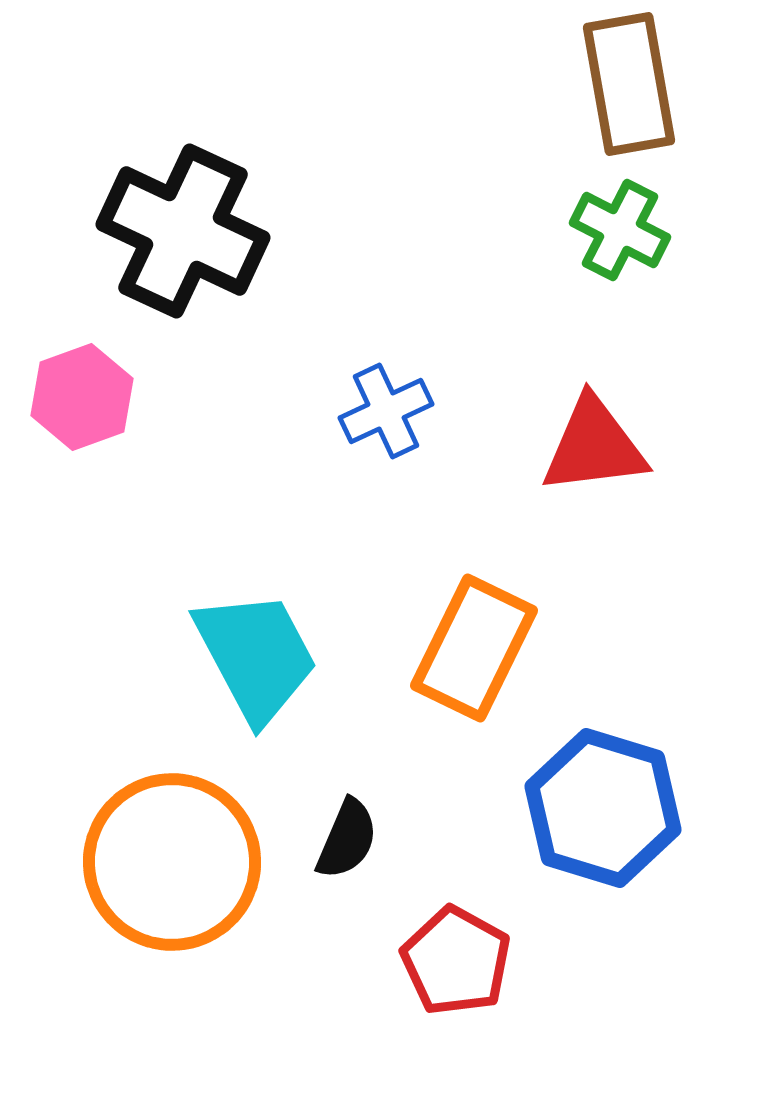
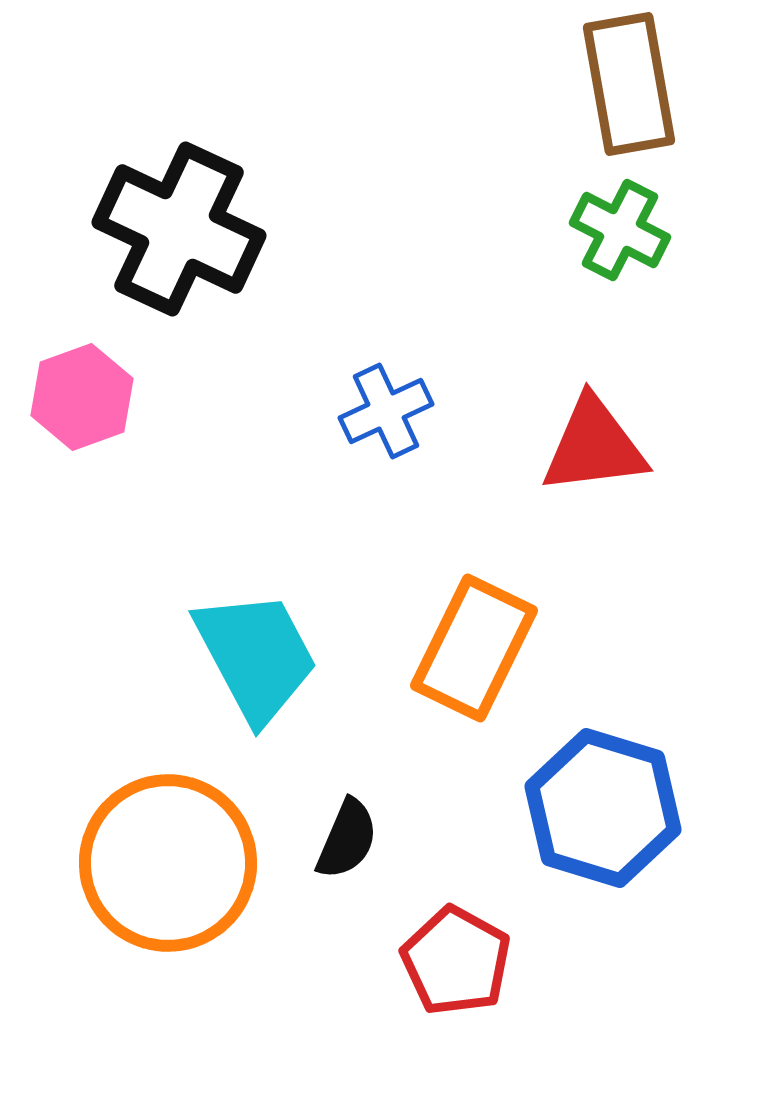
black cross: moved 4 px left, 2 px up
orange circle: moved 4 px left, 1 px down
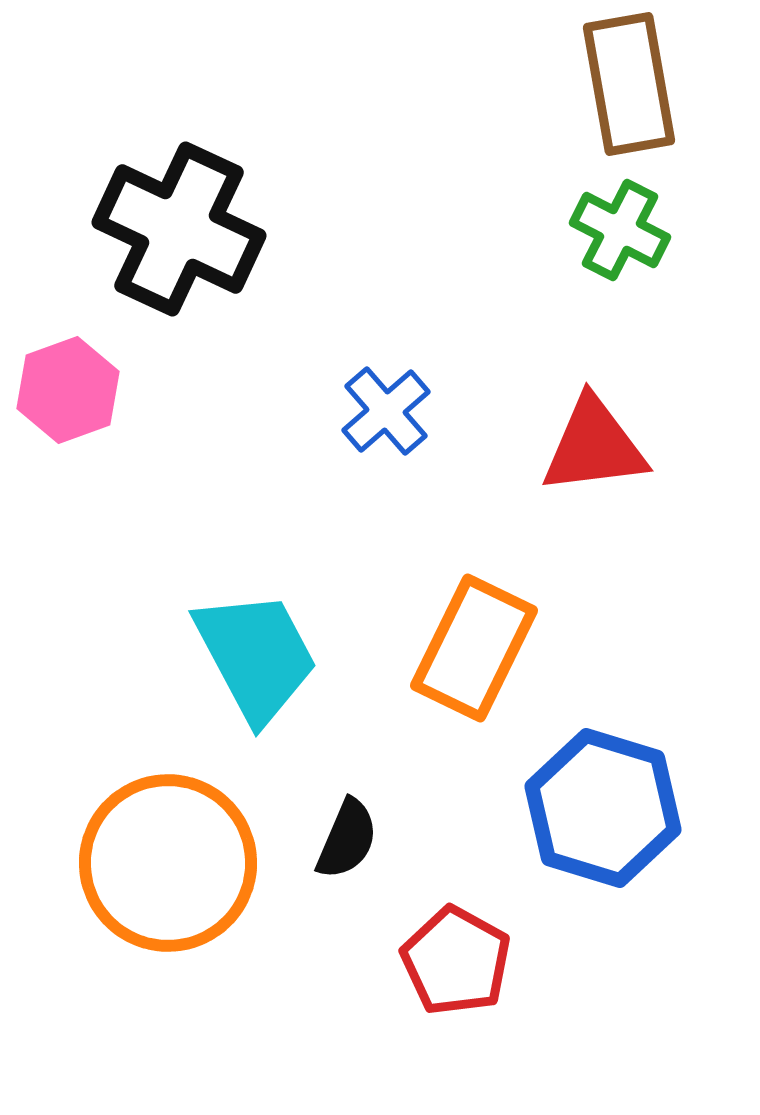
pink hexagon: moved 14 px left, 7 px up
blue cross: rotated 16 degrees counterclockwise
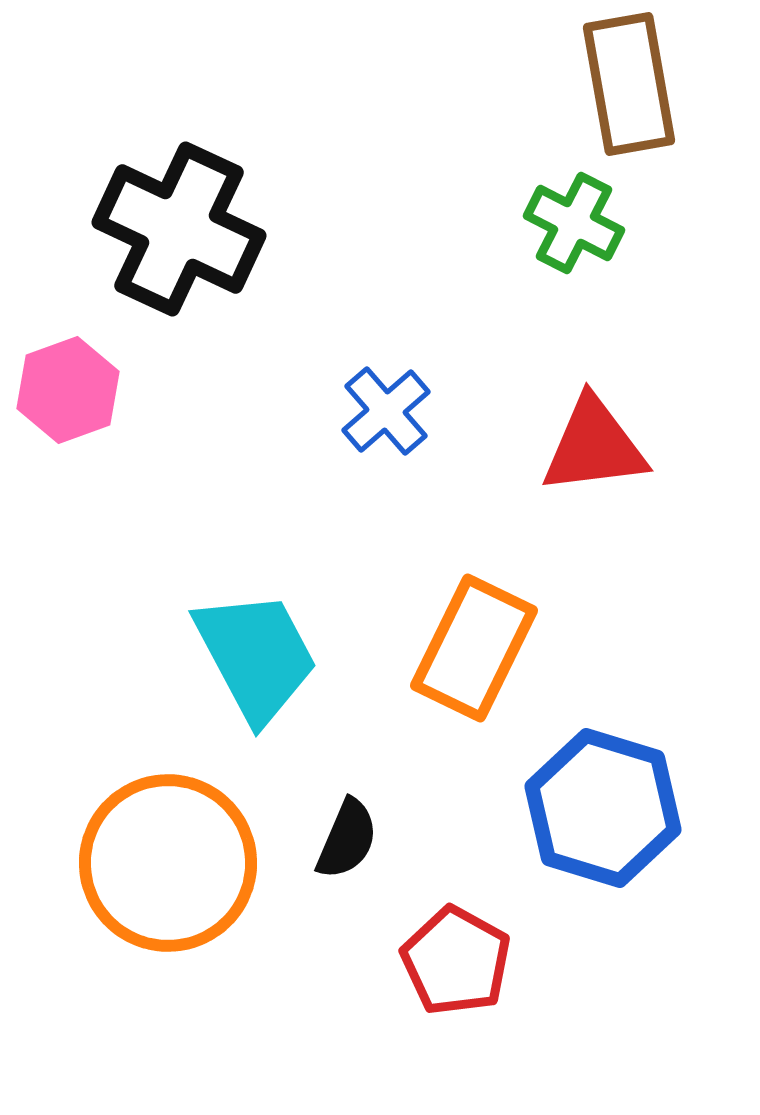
green cross: moved 46 px left, 7 px up
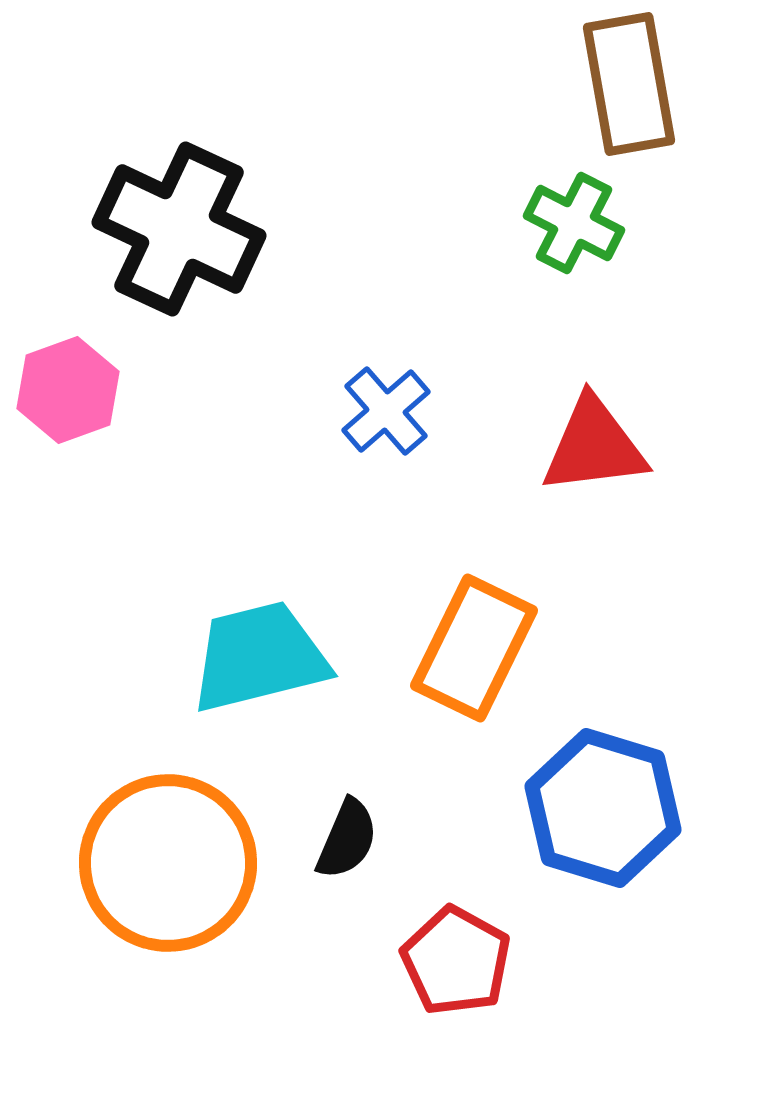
cyan trapezoid: moved 3 px right, 1 px down; rotated 76 degrees counterclockwise
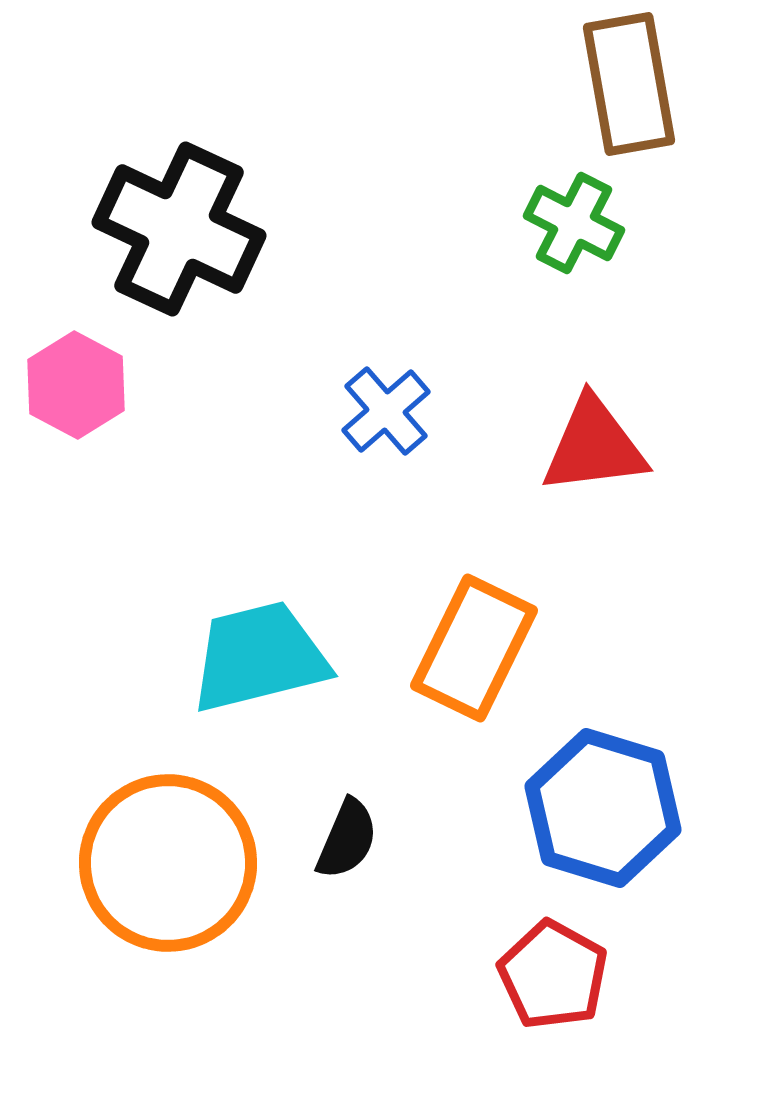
pink hexagon: moved 8 px right, 5 px up; rotated 12 degrees counterclockwise
red pentagon: moved 97 px right, 14 px down
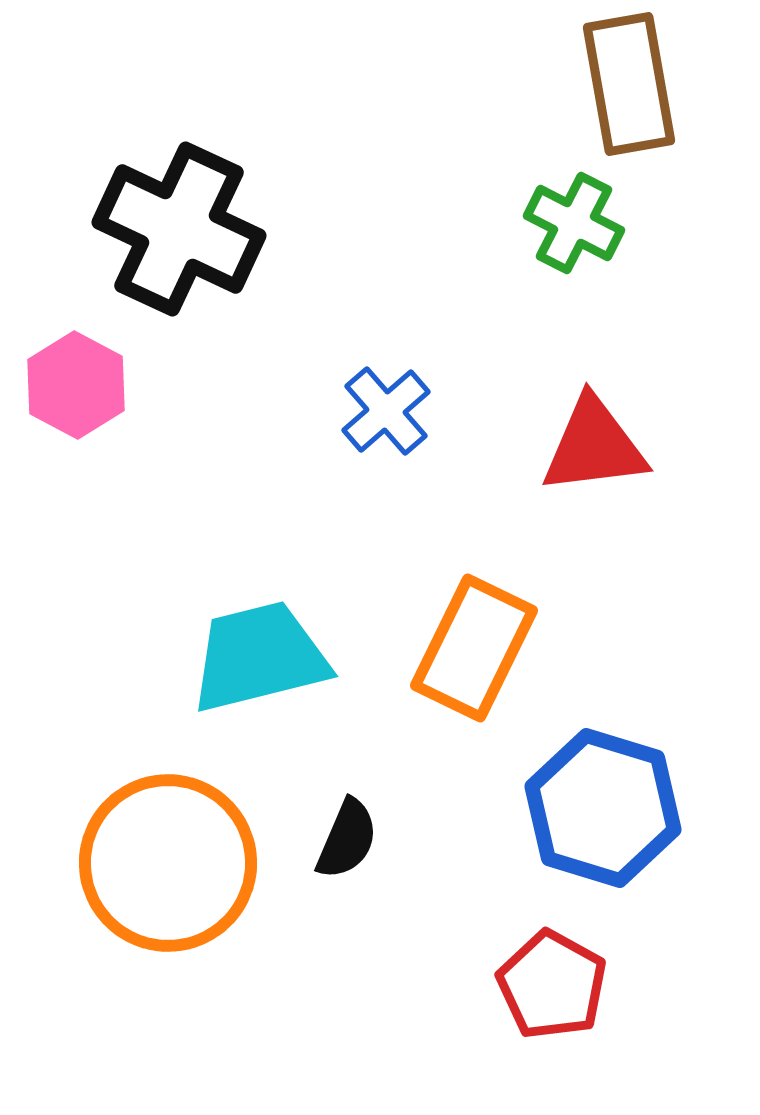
red pentagon: moved 1 px left, 10 px down
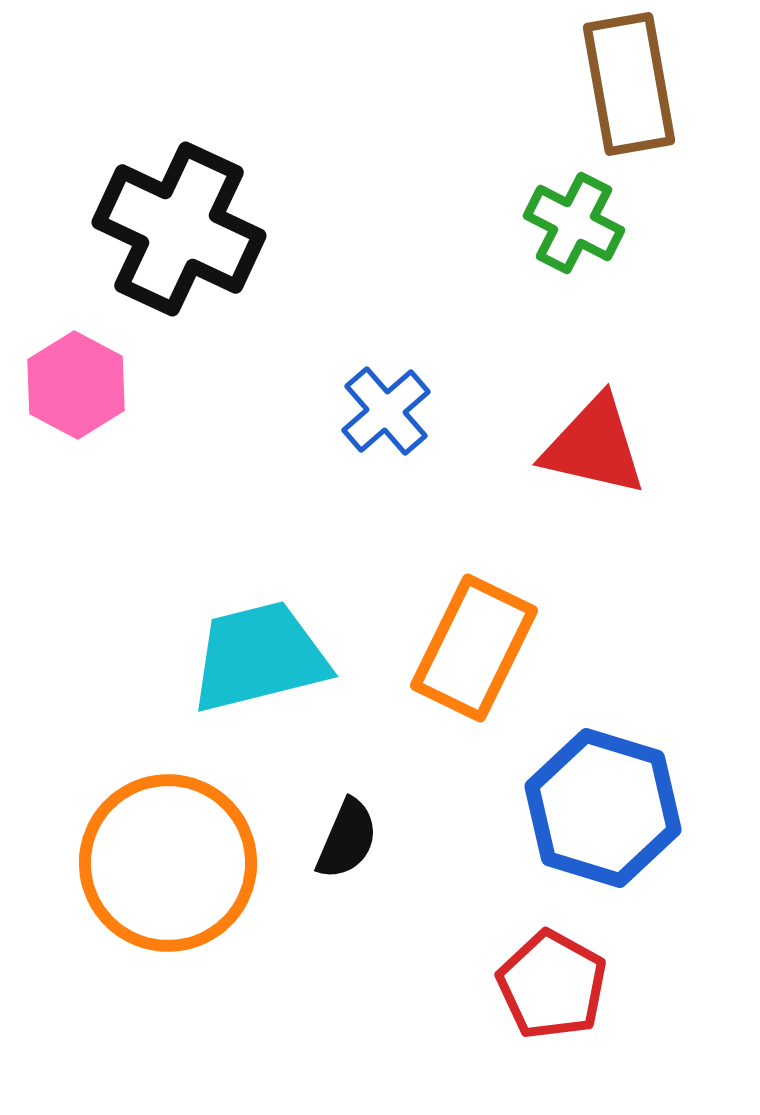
red triangle: rotated 20 degrees clockwise
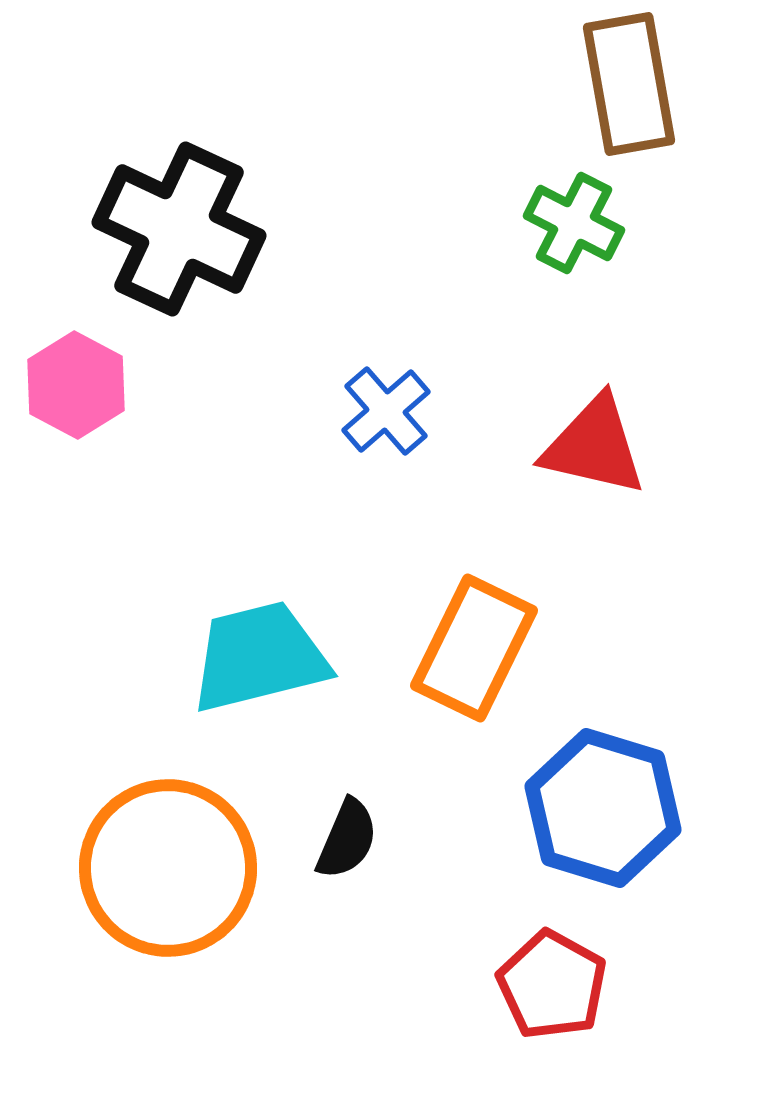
orange circle: moved 5 px down
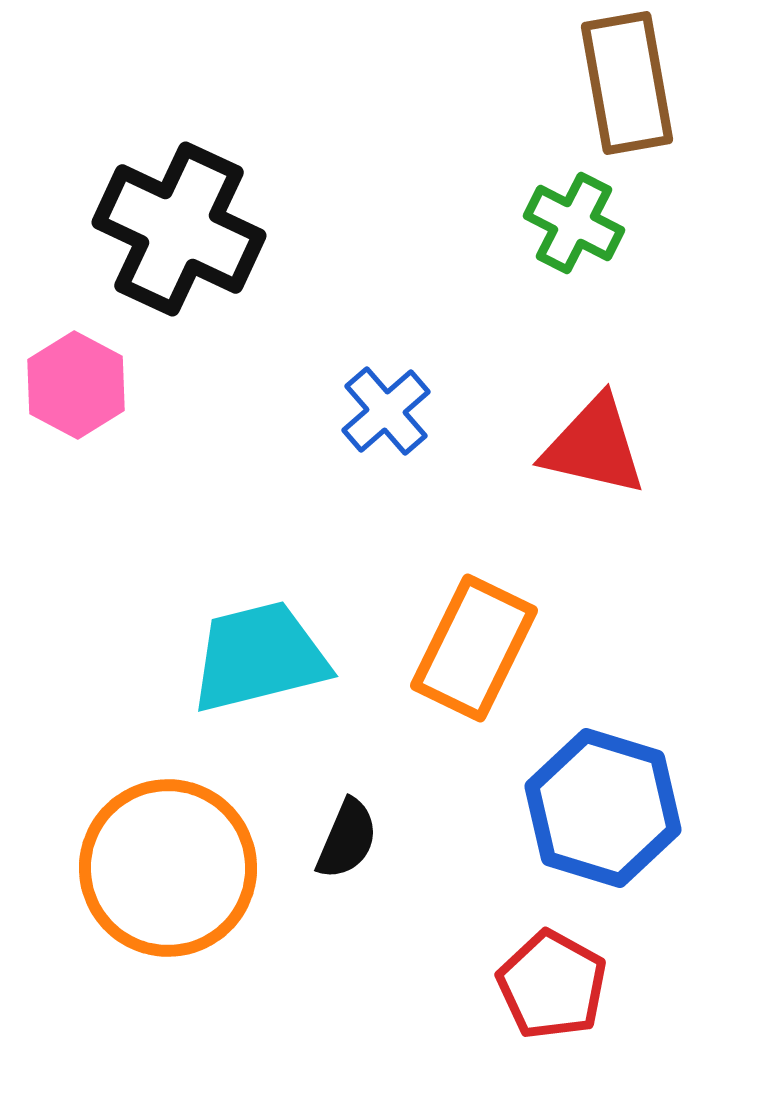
brown rectangle: moved 2 px left, 1 px up
